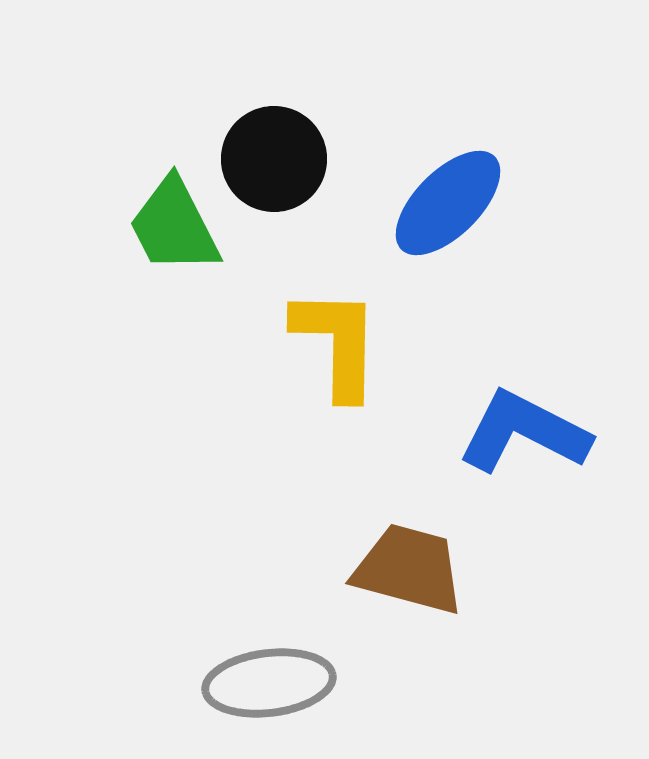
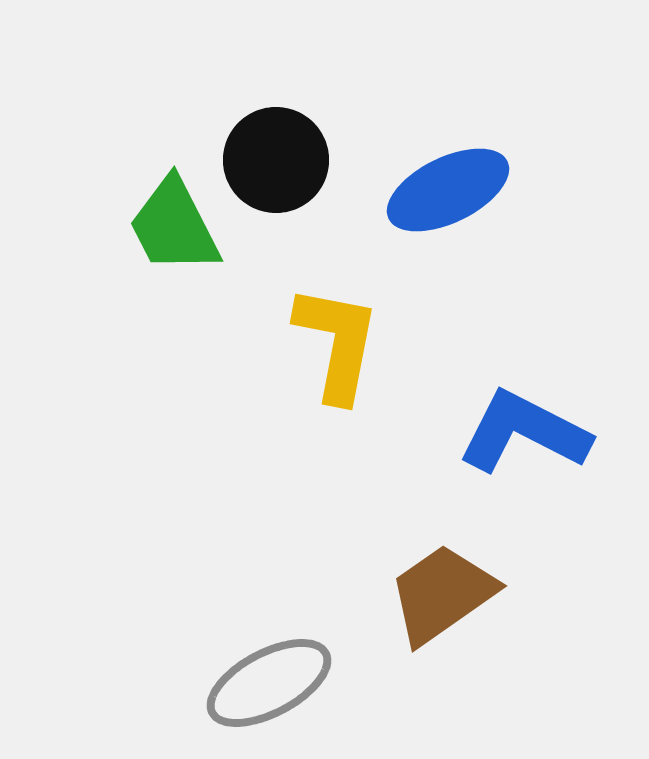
black circle: moved 2 px right, 1 px down
blue ellipse: moved 13 px up; rotated 19 degrees clockwise
yellow L-shape: rotated 10 degrees clockwise
brown trapezoid: moved 33 px right, 25 px down; rotated 50 degrees counterclockwise
gray ellipse: rotated 21 degrees counterclockwise
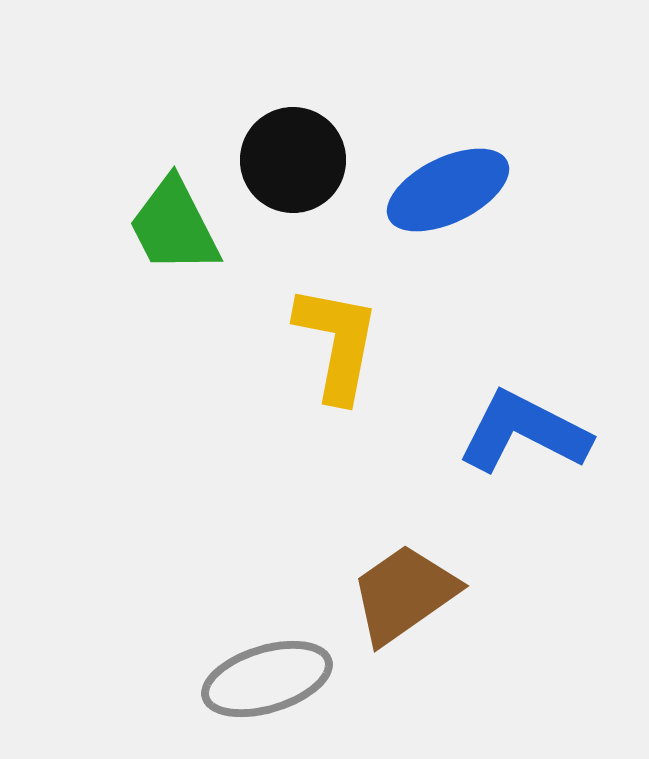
black circle: moved 17 px right
brown trapezoid: moved 38 px left
gray ellipse: moved 2 px left, 4 px up; rotated 11 degrees clockwise
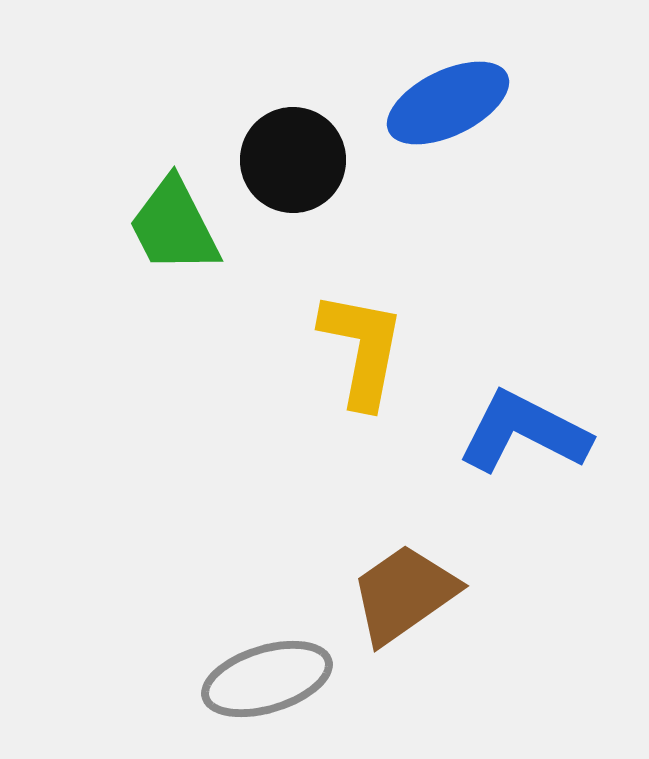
blue ellipse: moved 87 px up
yellow L-shape: moved 25 px right, 6 px down
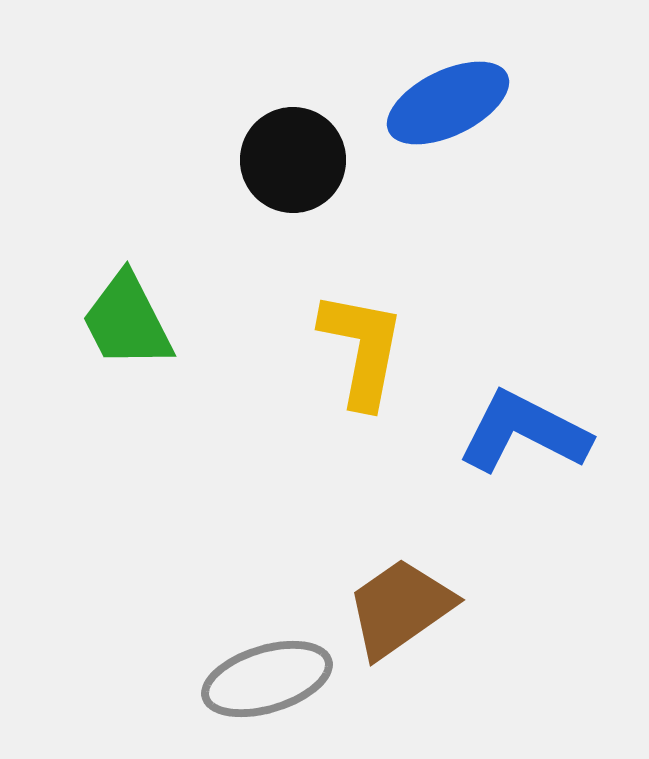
green trapezoid: moved 47 px left, 95 px down
brown trapezoid: moved 4 px left, 14 px down
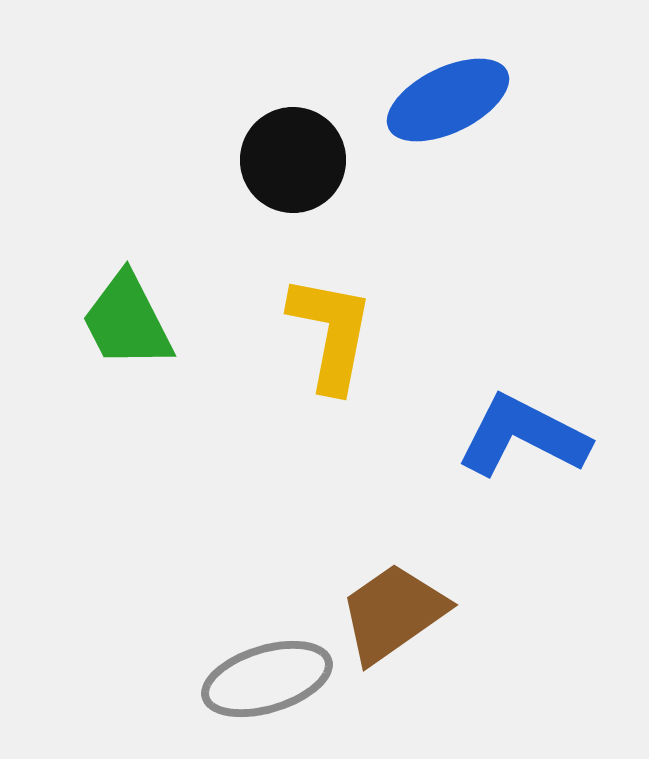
blue ellipse: moved 3 px up
yellow L-shape: moved 31 px left, 16 px up
blue L-shape: moved 1 px left, 4 px down
brown trapezoid: moved 7 px left, 5 px down
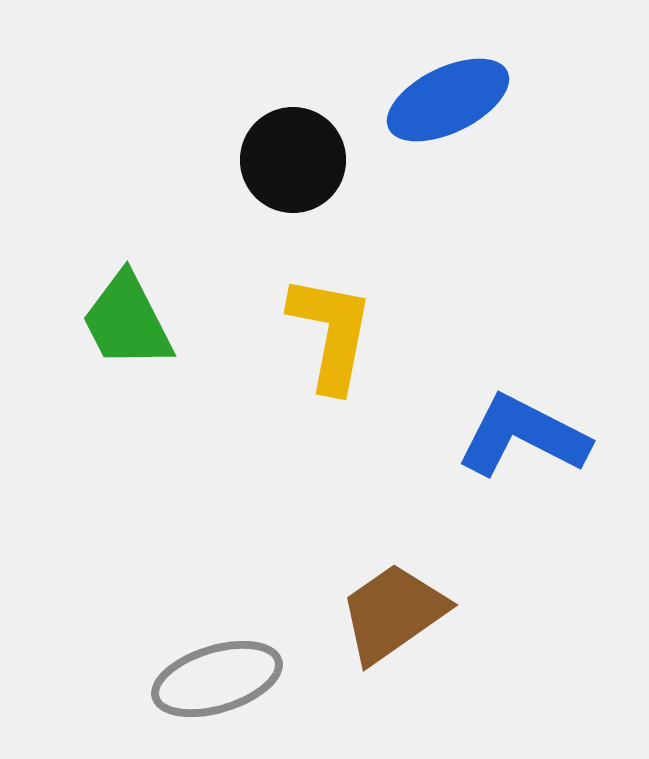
gray ellipse: moved 50 px left
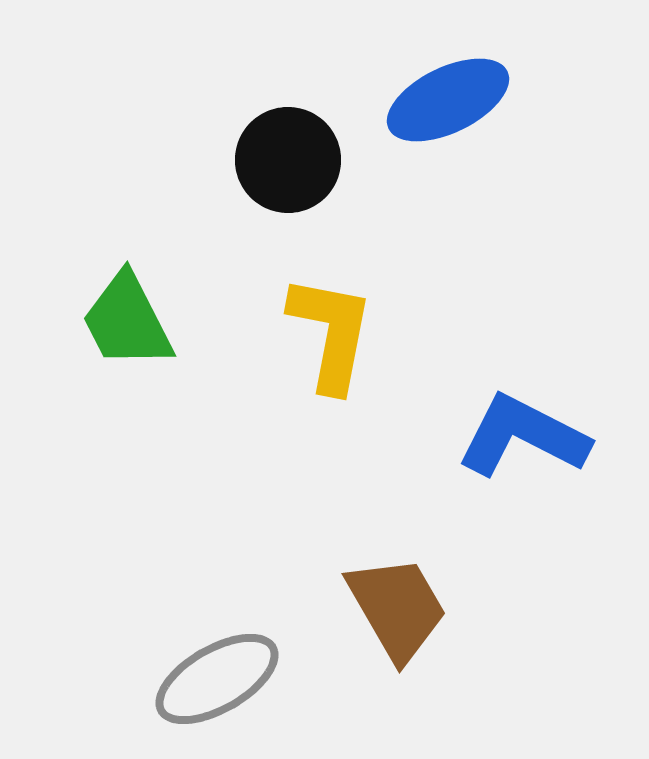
black circle: moved 5 px left
brown trapezoid: moved 4 px right, 5 px up; rotated 95 degrees clockwise
gray ellipse: rotated 13 degrees counterclockwise
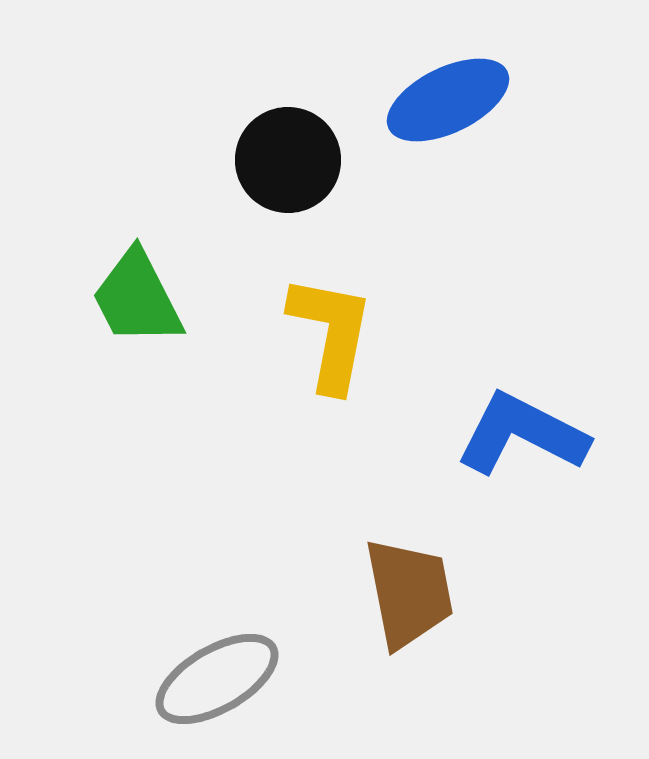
green trapezoid: moved 10 px right, 23 px up
blue L-shape: moved 1 px left, 2 px up
brown trapezoid: moved 12 px right, 15 px up; rotated 19 degrees clockwise
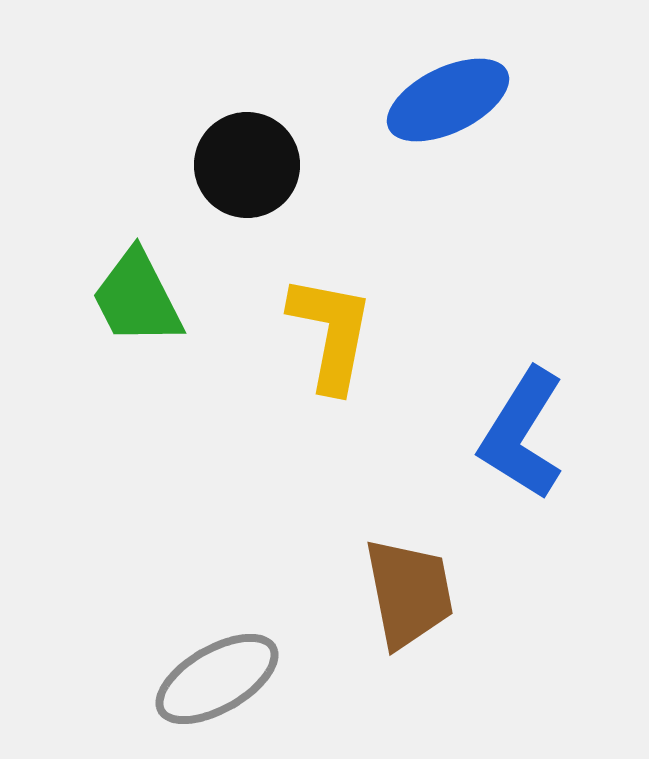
black circle: moved 41 px left, 5 px down
blue L-shape: rotated 85 degrees counterclockwise
